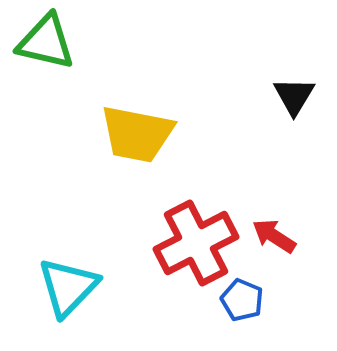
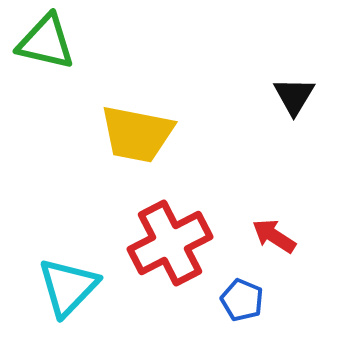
red cross: moved 26 px left
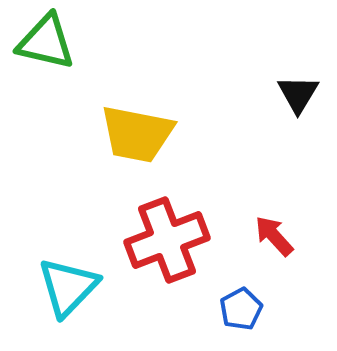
black triangle: moved 4 px right, 2 px up
red arrow: rotated 15 degrees clockwise
red cross: moved 3 px left, 3 px up; rotated 6 degrees clockwise
blue pentagon: moved 1 px left, 9 px down; rotated 21 degrees clockwise
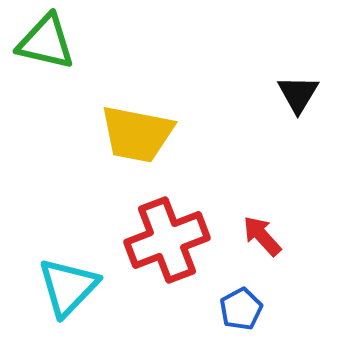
red arrow: moved 12 px left
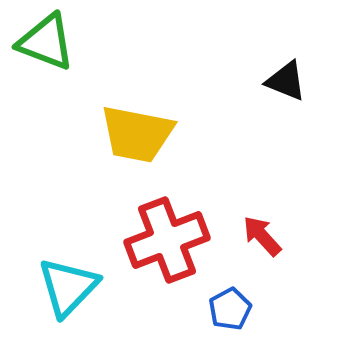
green triangle: rotated 8 degrees clockwise
black triangle: moved 12 px left, 13 px up; rotated 39 degrees counterclockwise
blue pentagon: moved 11 px left
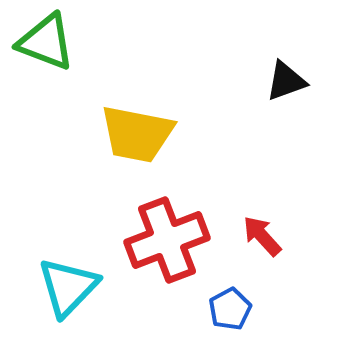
black triangle: rotated 42 degrees counterclockwise
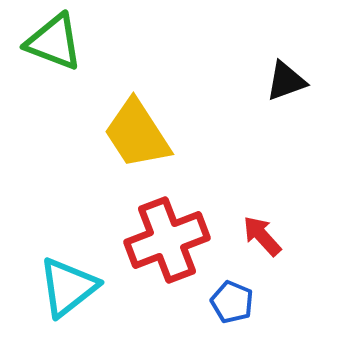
green triangle: moved 8 px right
yellow trapezoid: rotated 46 degrees clockwise
cyan triangle: rotated 8 degrees clockwise
blue pentagon: moved 2 px right, 7 px up; rotated 21 degrees counterclockwise
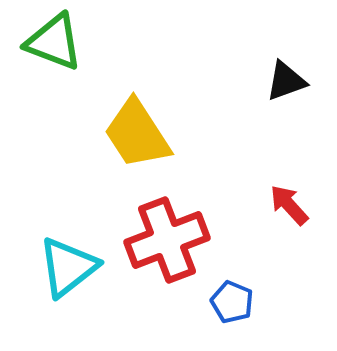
red arrow: moved 27 px right, 31 px up
cyan triangle: moved 20 px up
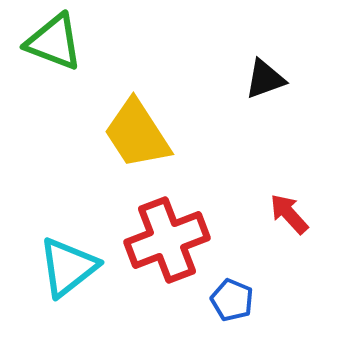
black triangle: moved 21 px left, 2 px up
red arrow: moved 9 px down
blue pentagon: moved 2 px up
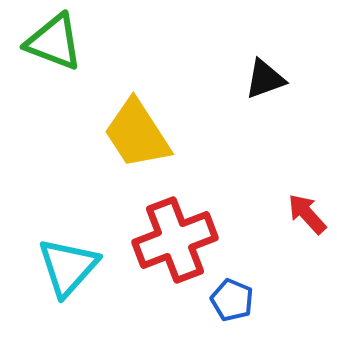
red arrow: moved 18 px right
red cross: moved 8 px right
cyan triangle: rotated 10 degrees counterclockwise
